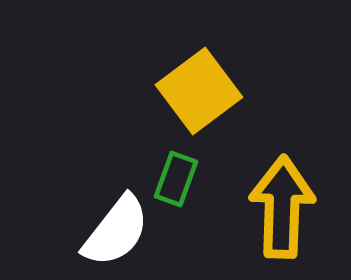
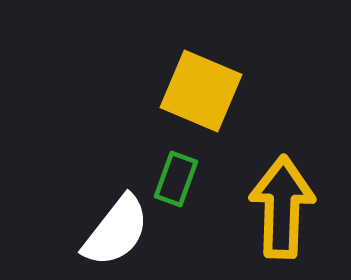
yellow square: moved 2 px right; rotated 30 degrees counterclockwise
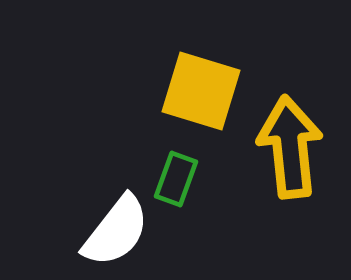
yellow square: rotated 6 degrees counterclockwise
yellow arrow: moved 8 px right, 60 px up; rotated 8 degrees counterclockwise
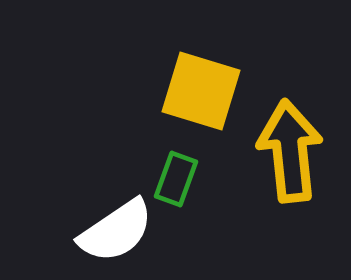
yellow arrow: moved 4 px down
white semicircle: rotated 18 degrees clockwise
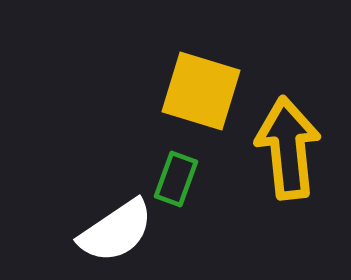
yellow arrow: moved 2 px left, 3 px up
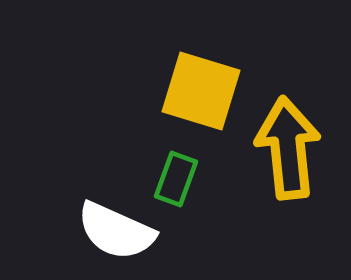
white semicircle: rotated 58 degrees clockwise
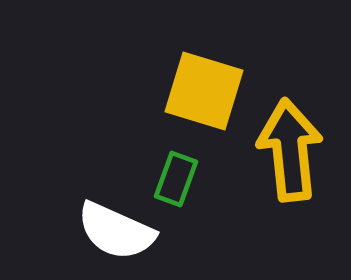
yellow square: moved 3 px right
yellow arrow: moved 2 px right, 2 px down
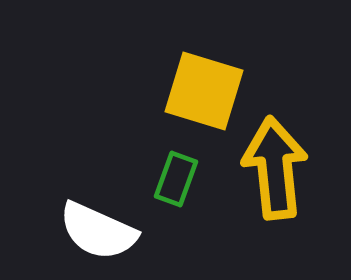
yellow arrow: moved 15 px left, 18 px down
white semicircle: moved 18 px left
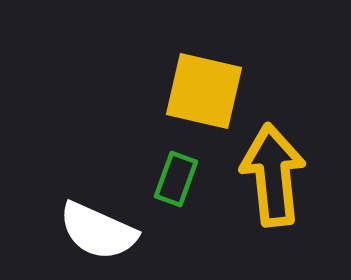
yellow square: rotated 4 degrees counterclockwise
yellow arrow: moved 2 px left, 7 px down
